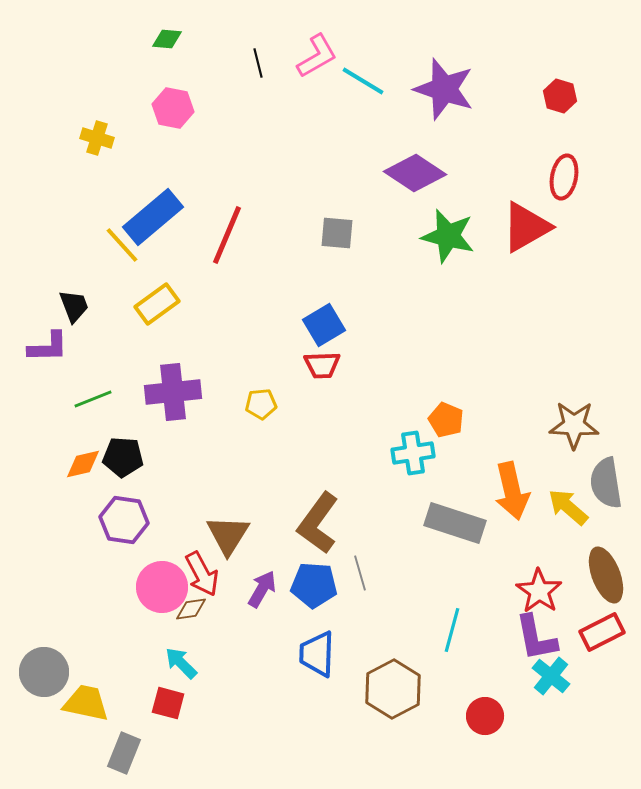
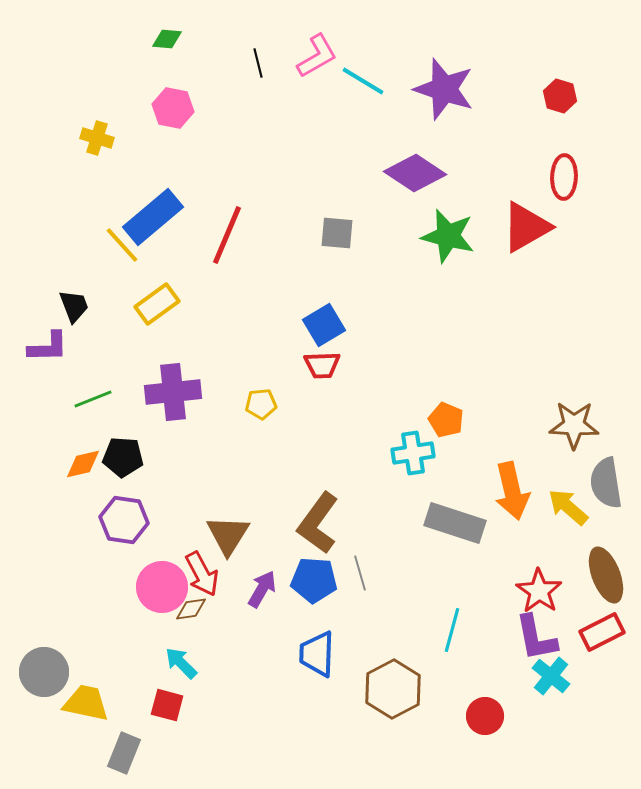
red ellipse at (564, 177): rotated 9 degrees counterclockwise
blue pentagon at (314, 585): moved 5 px up
red square at (168, 703): moved 1 px left, 2 px down
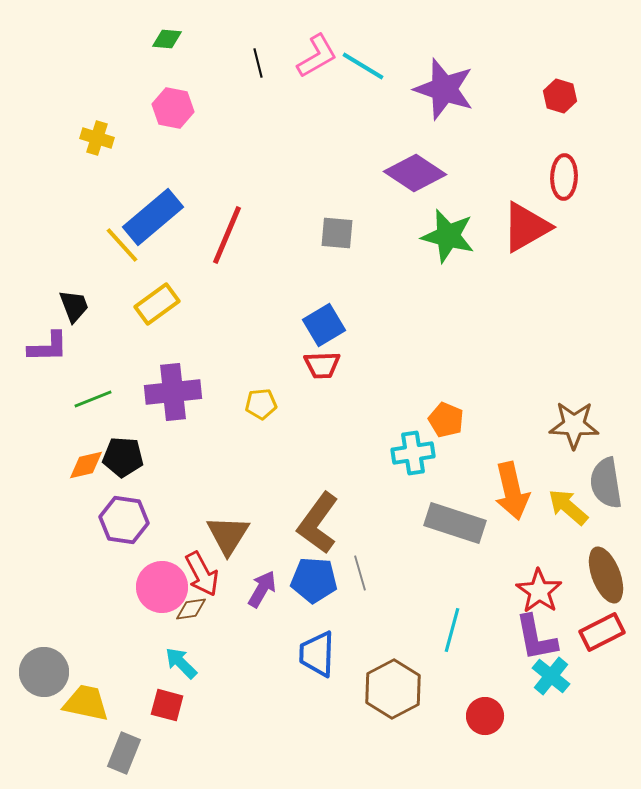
cyan line at (363, 81): moved 15 px up
orange diamond at (83, 464): moved 3 px right, 1 px down
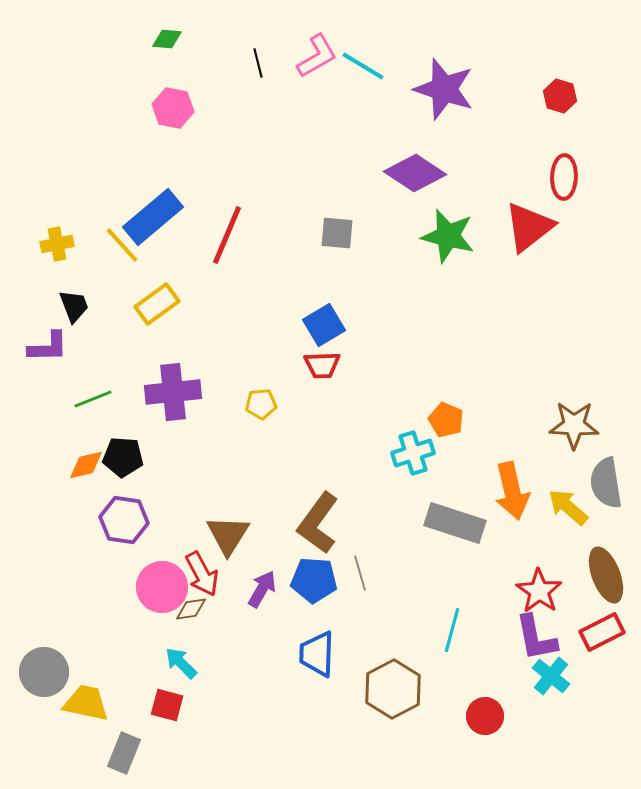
yellow cross at (97, 138): moved 40 px left, 106 px down; rotated 28 degrees counterclockwise
red triangle at (526, 227): moved 3 px right; rotated 8 degrees counterclockwise
cyan cross at (413, 453): rotated 9 degrees counterclockwise
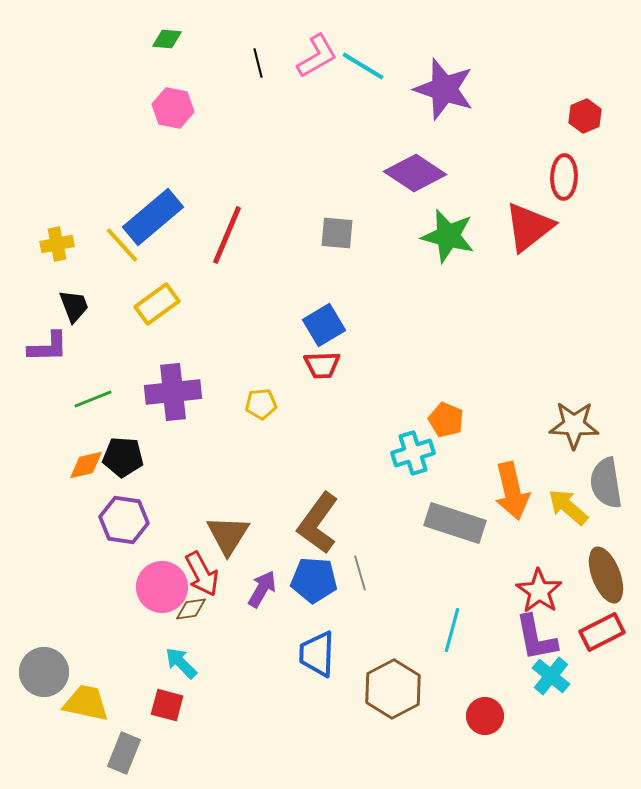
red hexagon at (560, 96): moved 25 px right, 20 px down; rotated 20 degrees clockwise
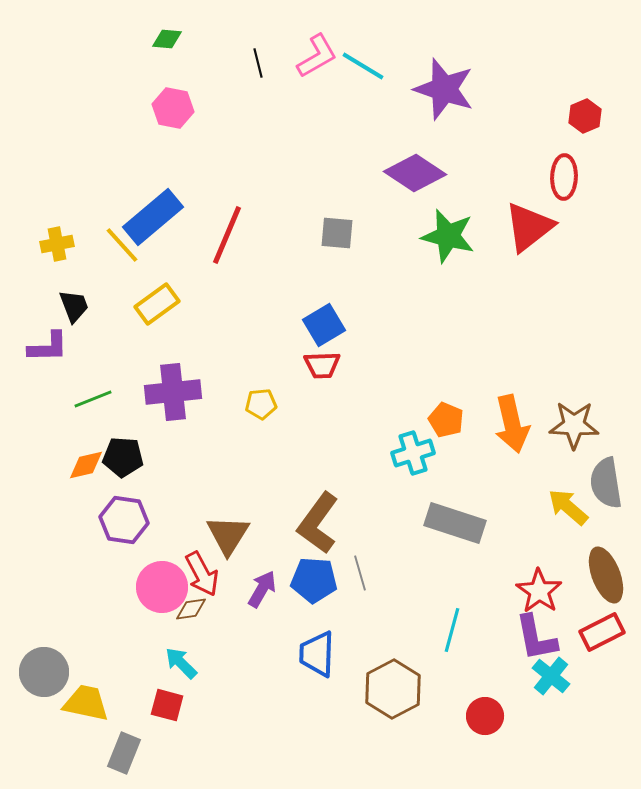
orange arrow at (512, 491): moved 67 px up
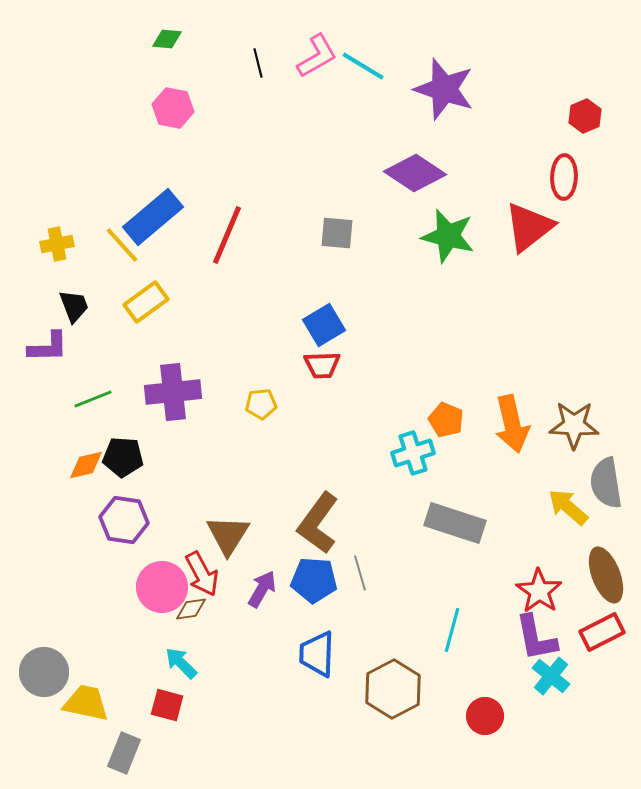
yellow rectangle at (157, 304): moved 11 px left, 2 px up
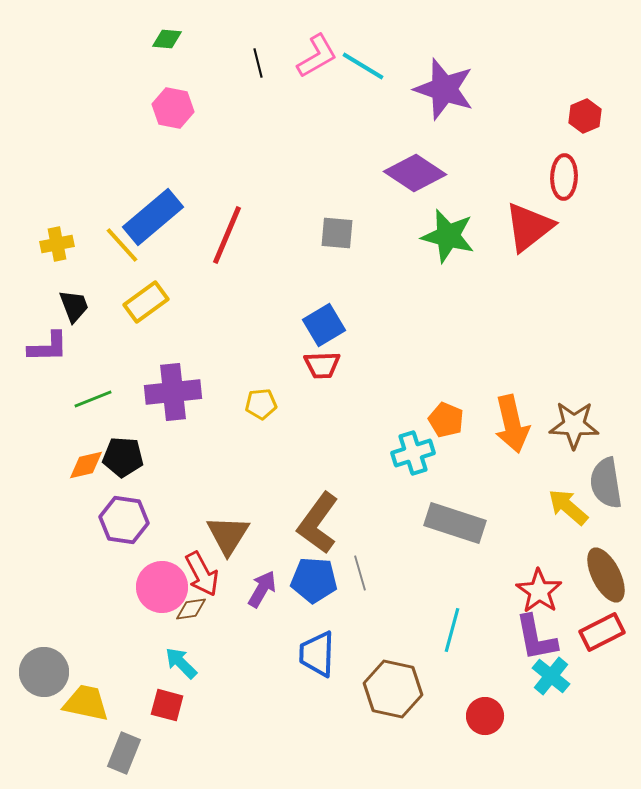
brown ellipse at (606, 575): rotated 6 degrees counterclockwise
brown hexagon at (393, 689): rotated 20 degrees counterclockwise
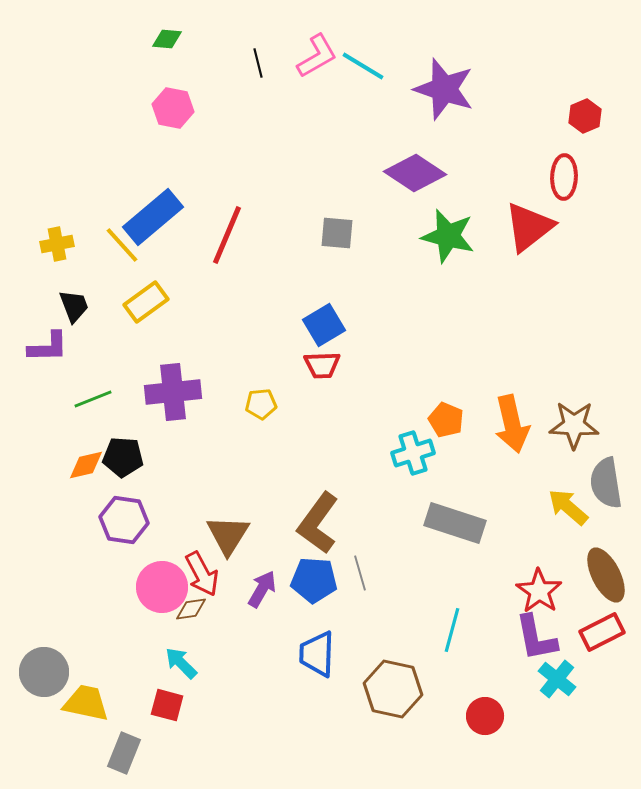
cyan cross at (551, 676): moved 6 px right, 3 px down
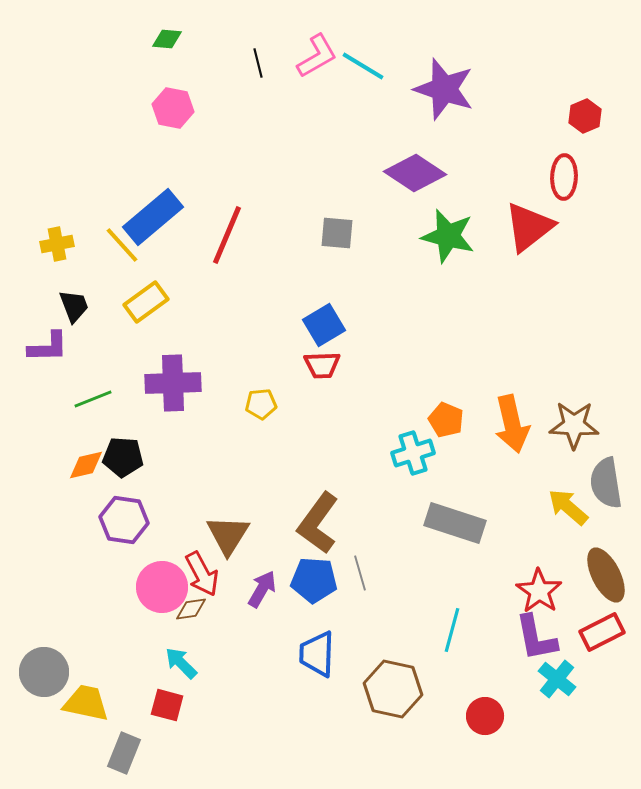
purple cross at (173, 392): moved 9 px up; rotated 4 degrees clockwise
